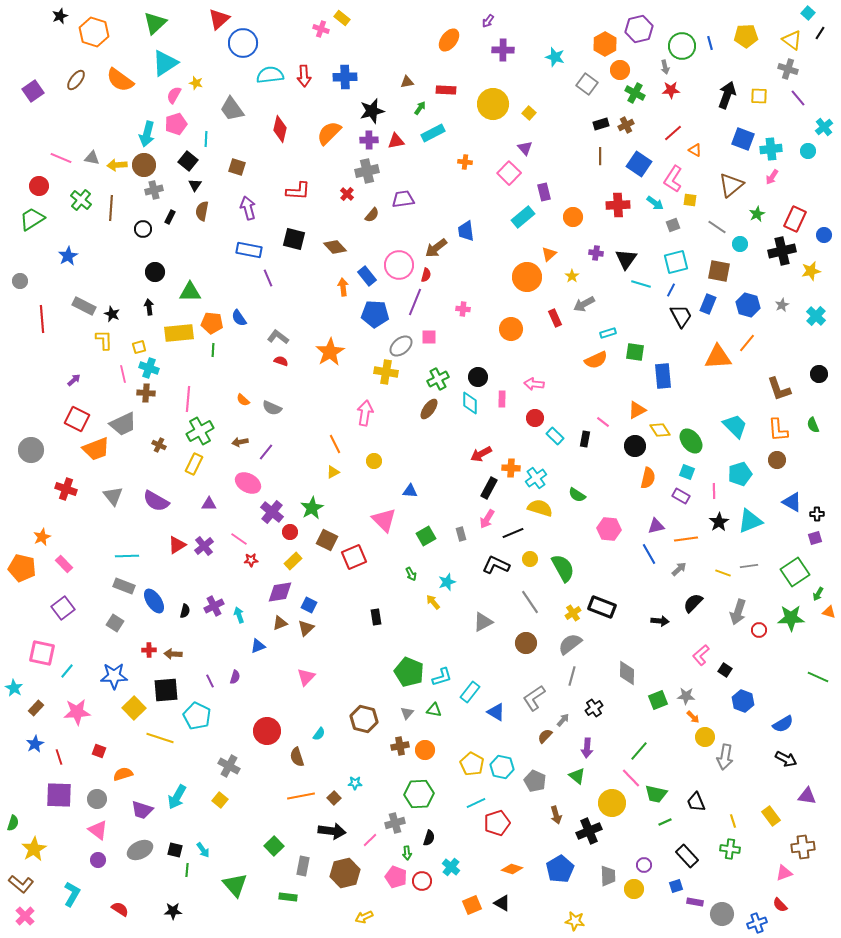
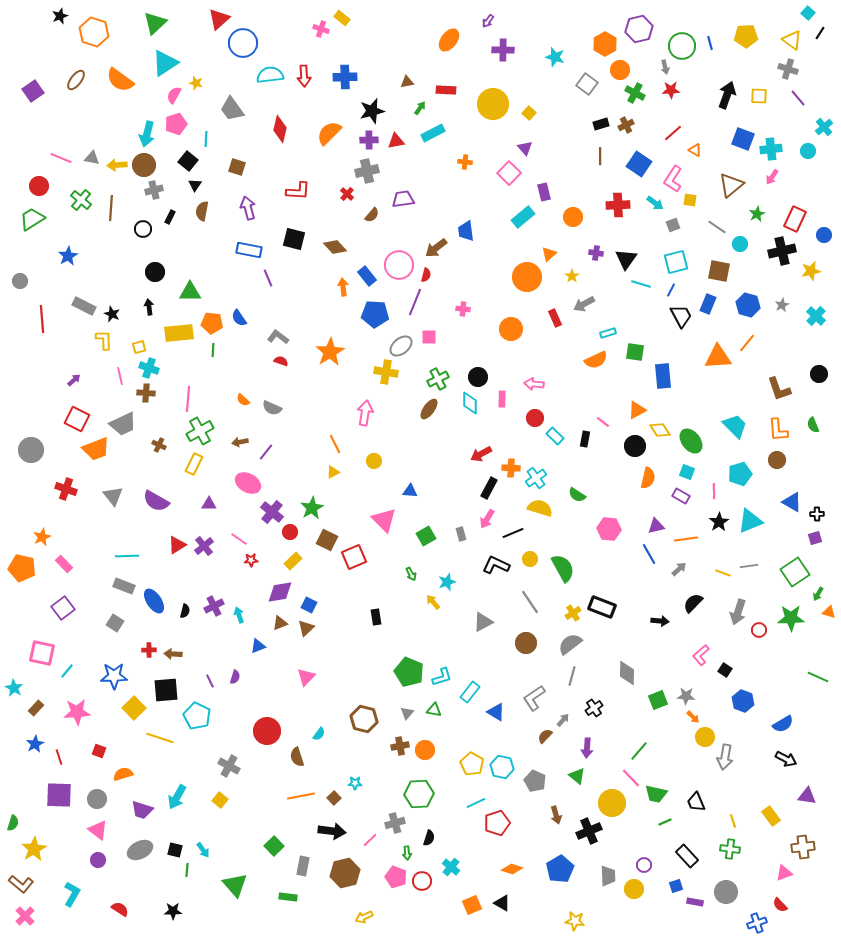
pink line at (123, 374): moved 3 px left, 2 px down
gray circle at (722, 914): moved 4 px right, 22 px up
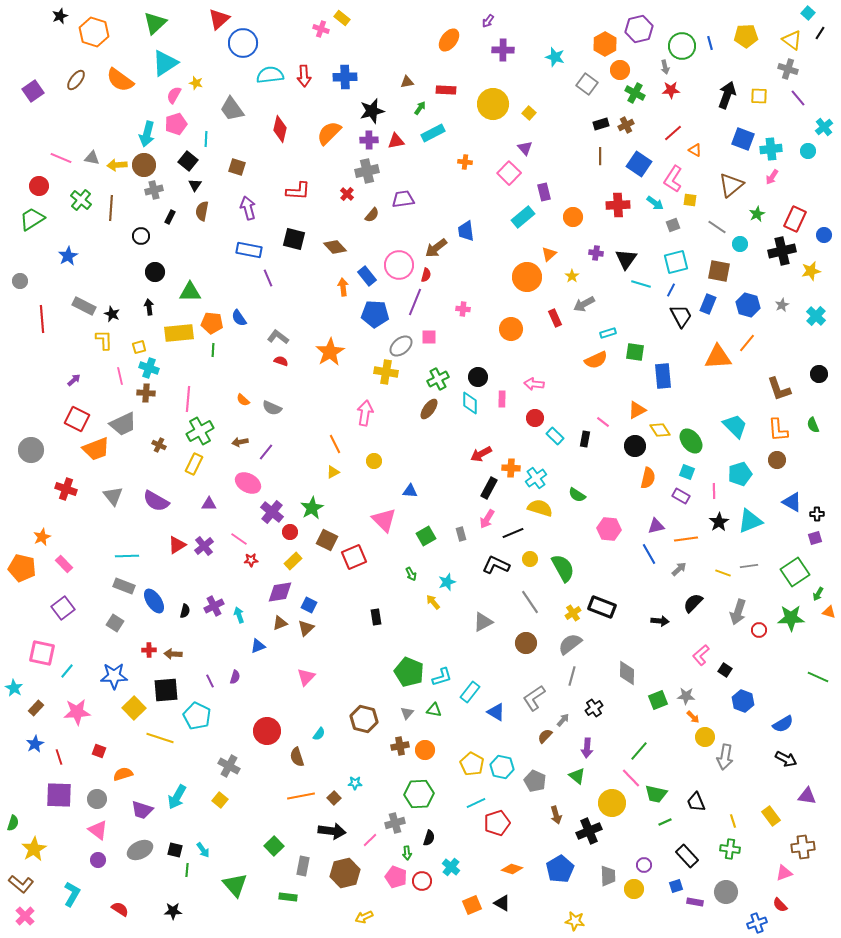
black circle at (143, 229): moved 2 px left, 7 px down
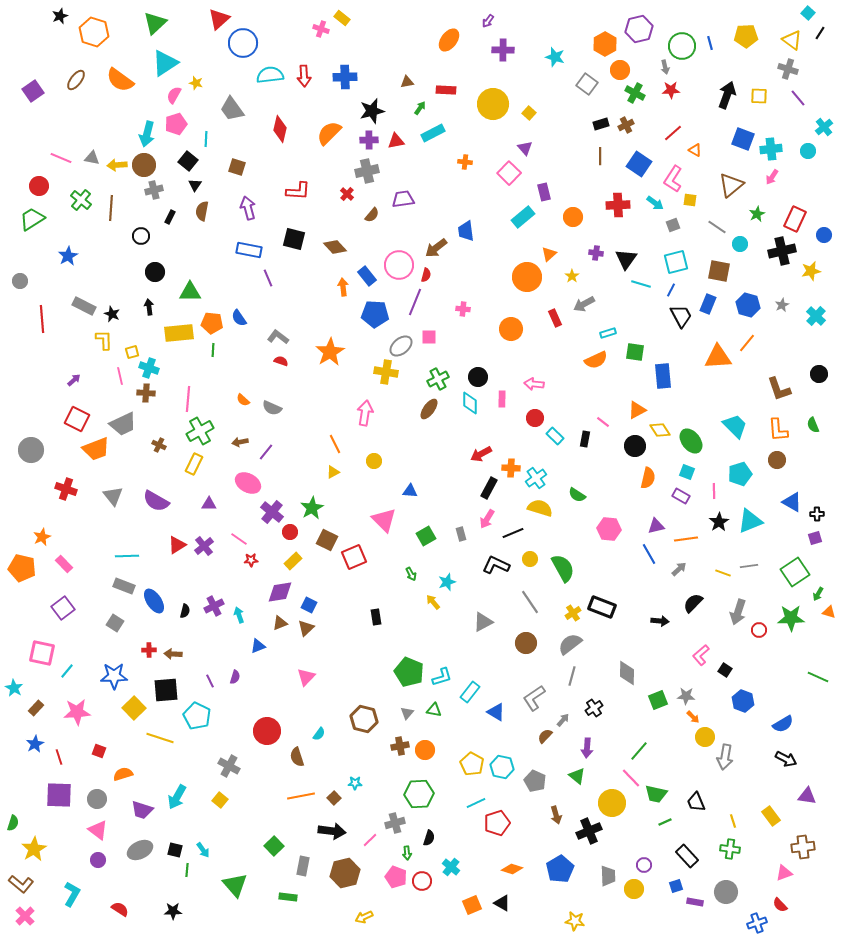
yellow square at (139, 347): moved 7 px left, 5 px down
